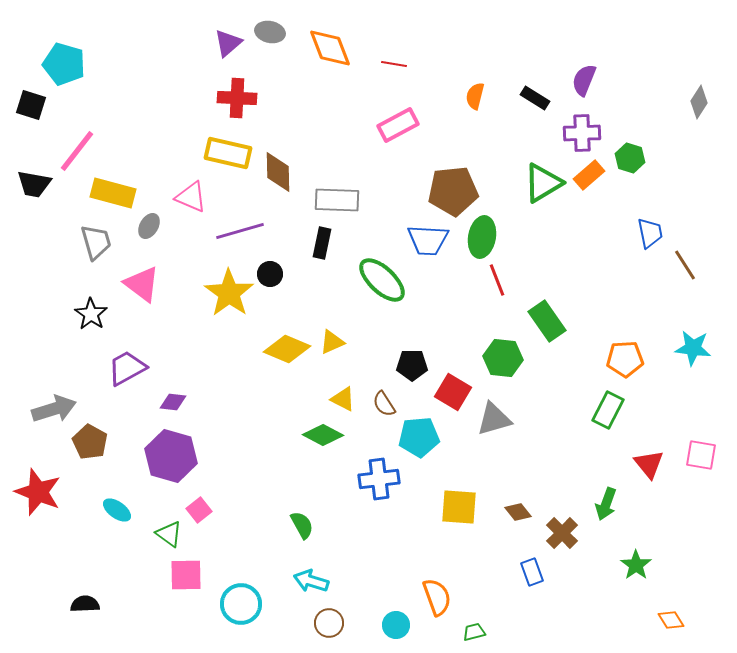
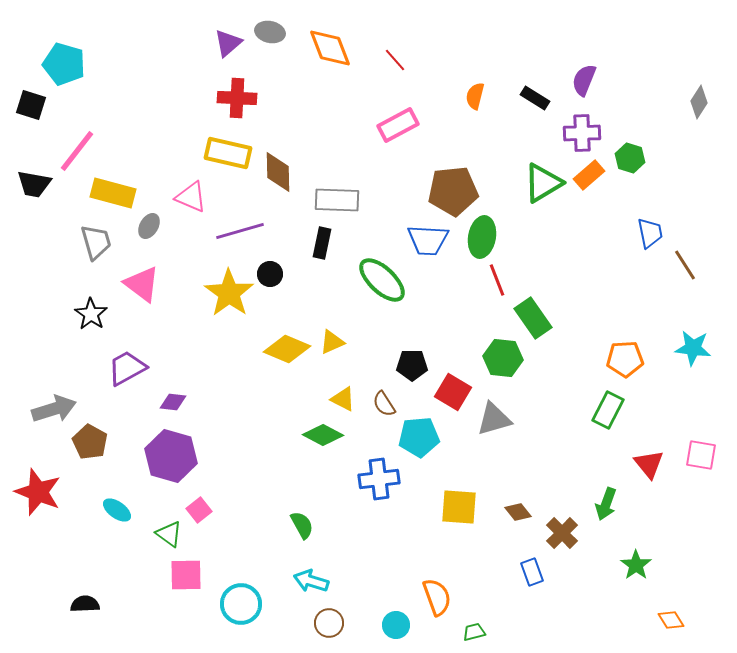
red line at (394, 64): moved 1 px right, 4 px up; rotated 40 degrees clockwise
green rectangle at (547, 321): moved 14 px left, 3 px up
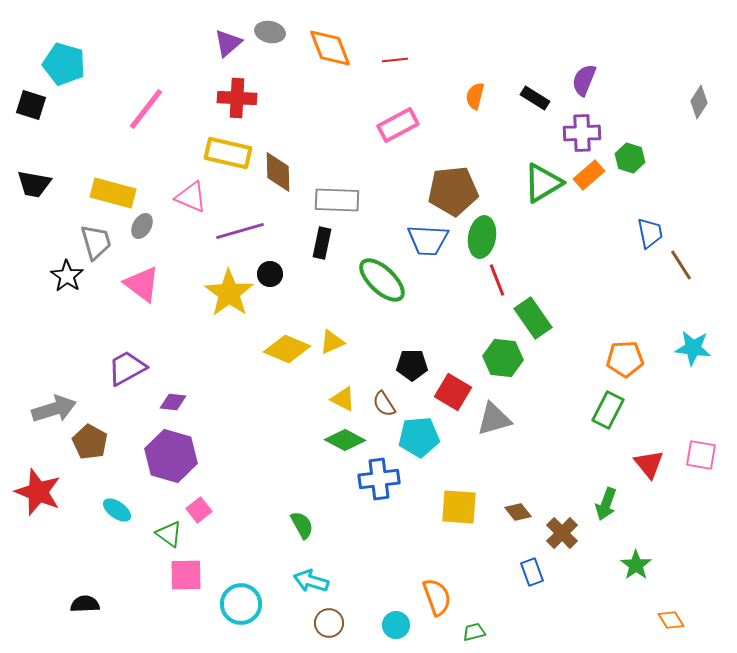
red line at (395, 60): rotated 55 degrees counterclockwise
pink line at (77, 151): moved 69 px right, 42 px up
gray ellipse at (149, 226): moved 7 px left
brown line at (685, 265): moved 4 px left
black star at (91, 314): moved 24 px left, 38 px up
green diamond at (323, 435): moved 22 px right, 5 px down
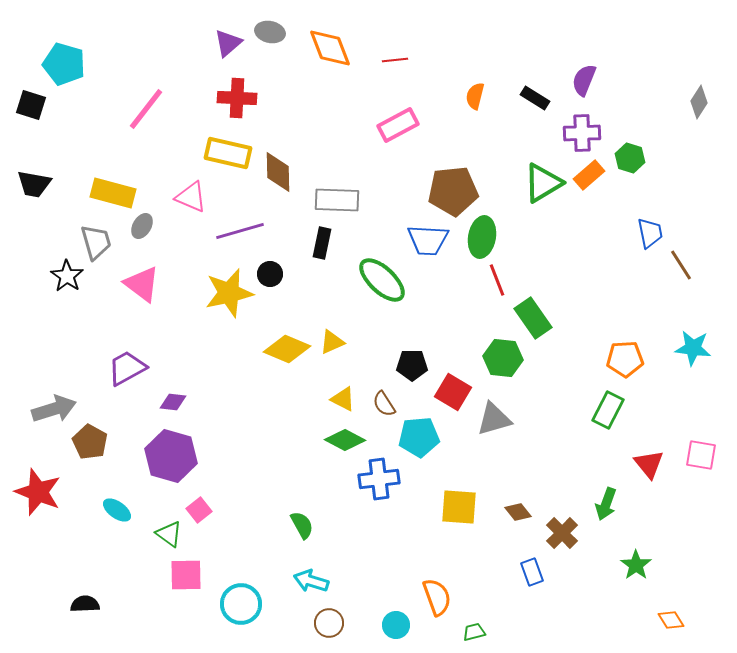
yellow star at (229, 293): rotated 24 degrees clockwise
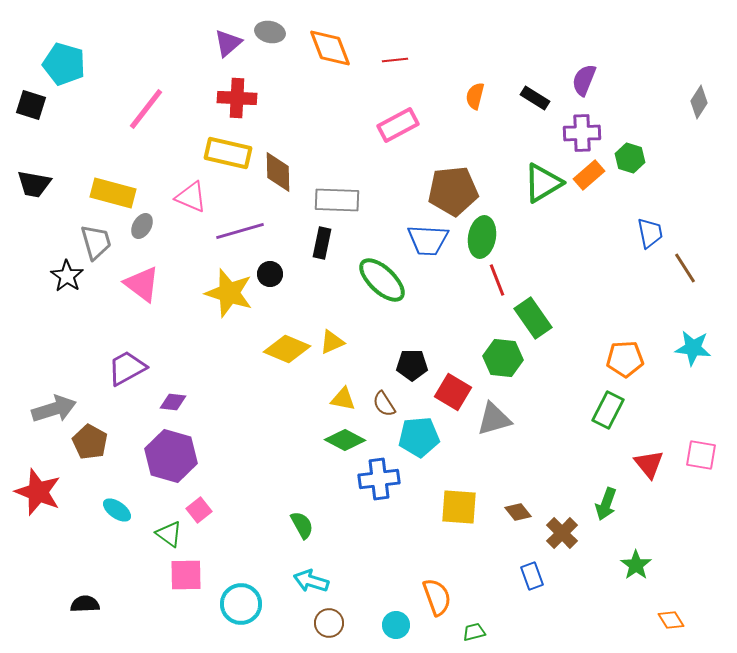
brown line at (681, 265): moved 4 px right, 3 px down
yellow star at (229, 293): rotated 30 degrees clockwise
yellow triangle at (343, 399): rotated 16 degrees counterclockwise
blue rectangle at (532, 572): moved 4 px down
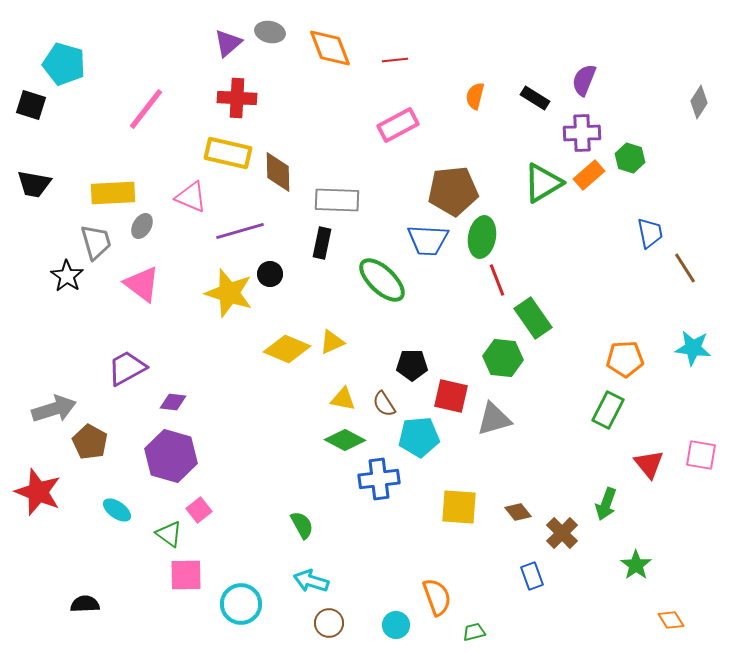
yellow rectangle at (113, 193): rotated 18 degrees counterclockwise
red square at (453, 392): moved 2 px left, 4 px down; rotated 18 degrees counterclockwise
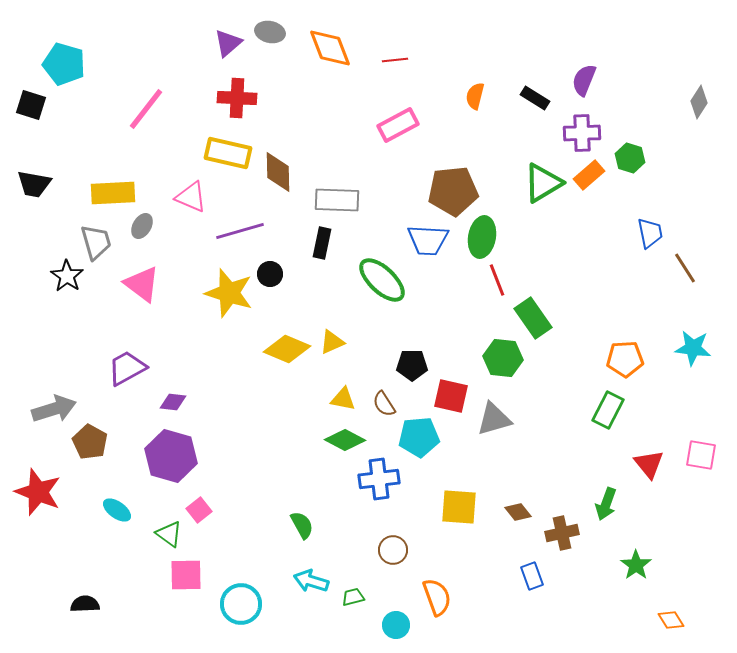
brown cross at (562, 533): rotated 32 degrees clockwise
brown circle at (329, 623): moved 64 px right, 73 px up
green trapezoid at (474, 632): moved 121 px left, 35 px up
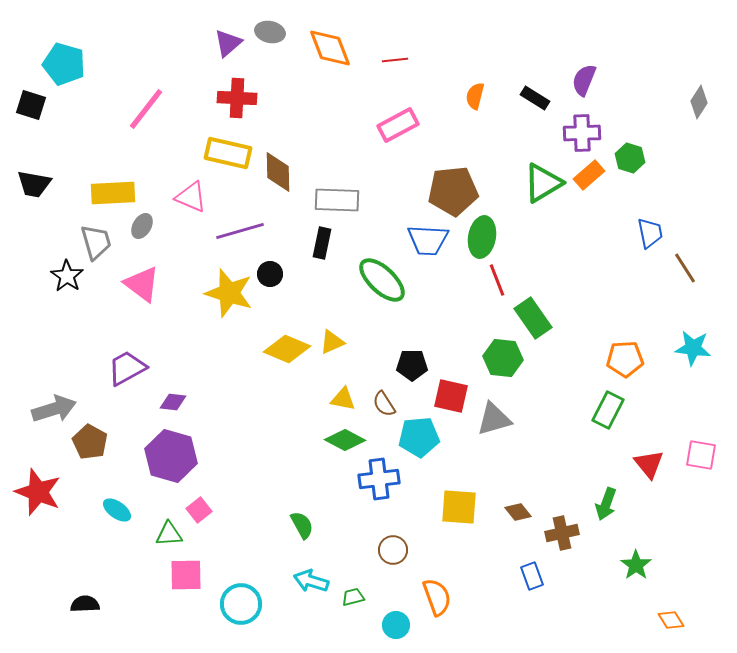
green triangle at (169, 534): rotated 40 degrees counterclockwise
